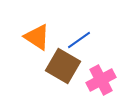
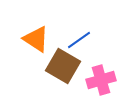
orange triangle: moved 1 px left, 2 px down
pink cross: rotated 12 degrees clockwise
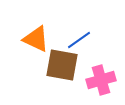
orange triangle: rotated 8 degrees counterclockwise
brown square: moved 1 px left, 1 px up; rotated 20 degrees counterclockwise
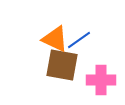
orange triangle: moved 19 px right
pink cross: rotated 16 degrees clockwise
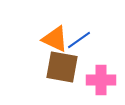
brown square: moved 2 px down
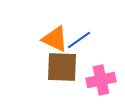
brown square: rotated 8 degrees counterclockwise
pink cross: rotated 12 degrees counterclockwise
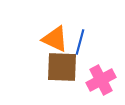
blue line: moved 1 px right, 2 px down; rotated 40 degrees counterclockwise
pink cross: rotated 16 degrees counterclockwise
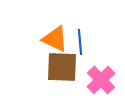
blue line: rotated 20 degrees counterclockwise
pink cross: rotated 16 degrees counterclockwise
